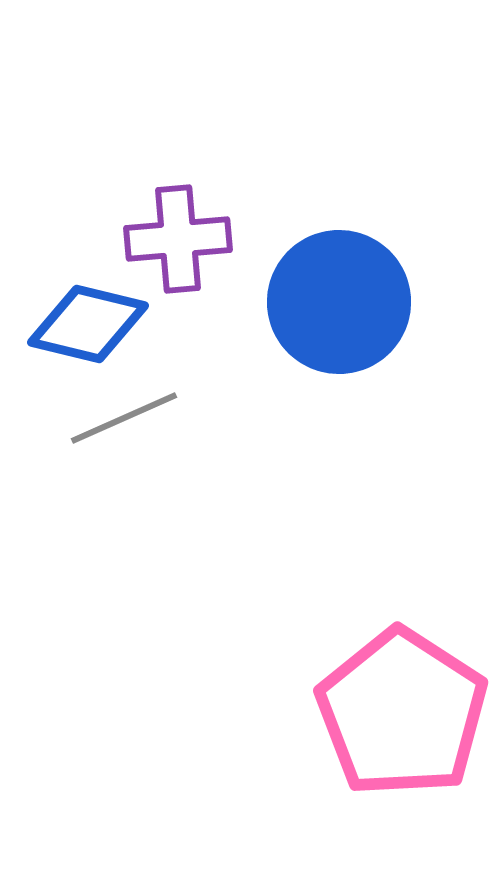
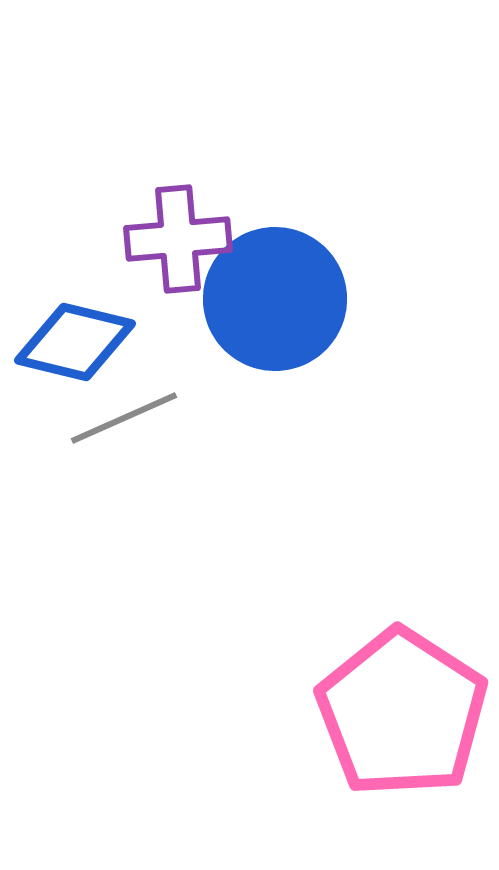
blue circle: moved 64 px left, 3 px up
blue diamond: moved 13 px left, 18 px down
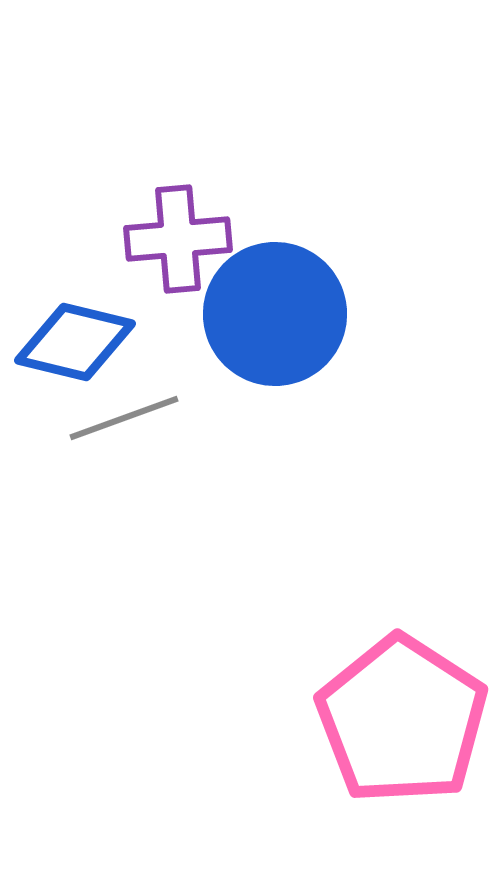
blue circle: moved 15 px down
gray line: rotated 4 degrees clockwise
pink pentagon: moved 7 px down
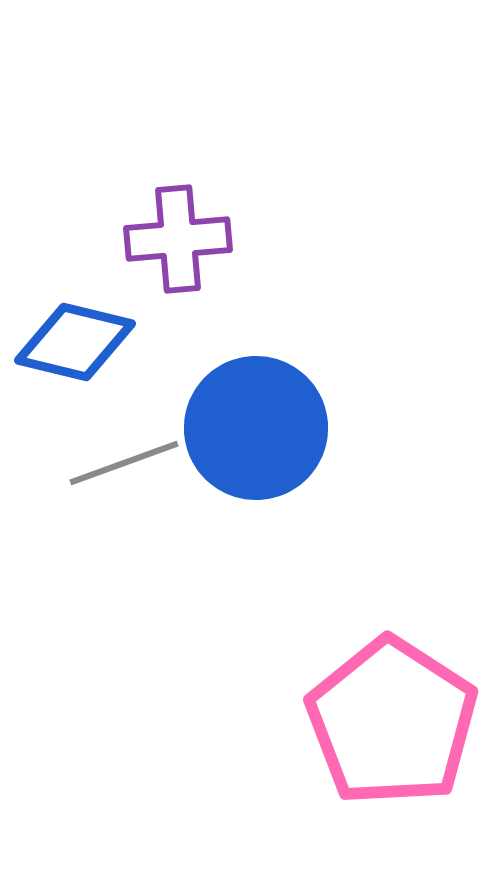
blue circle: moved 19 px left, 114 px down
gray line: moved 45 px down
pink pentagon: moved 10 px left, 2 px down
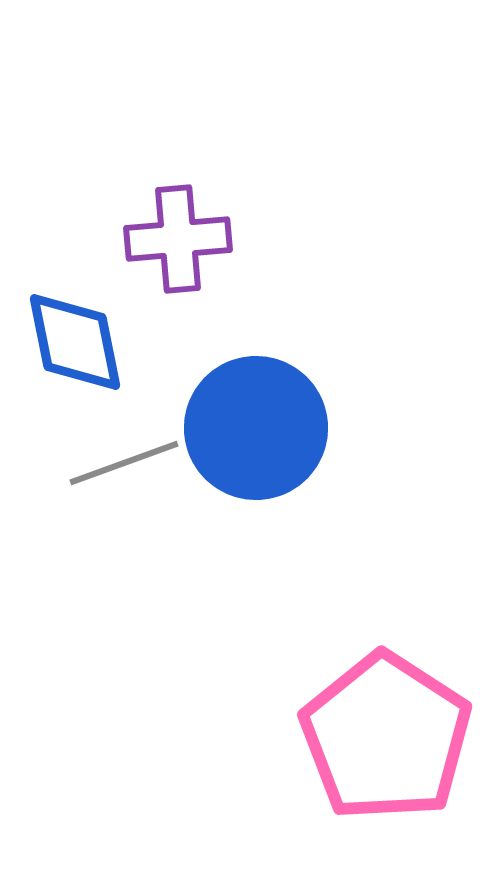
blue diamond: rotated 65 degrees clockwise
pink pentagon: moved 6 px left, 15 px down
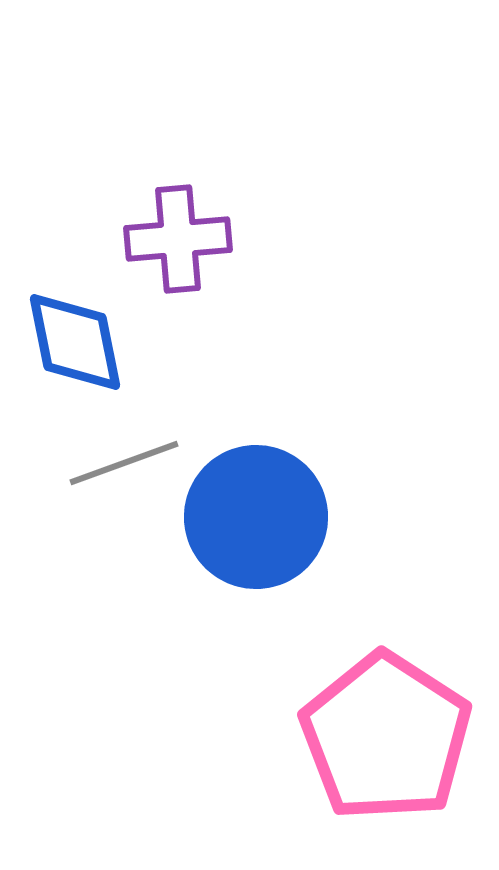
blue circle: moved 89 px down
